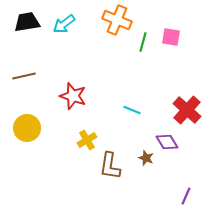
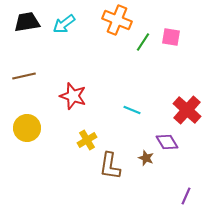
green line: rotated 18 degrees clockwise
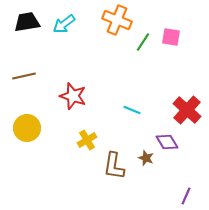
brown L-shape: moved 4 px right
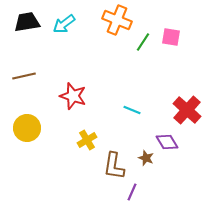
purple line: moved 54 px left, 4 px up
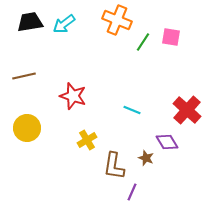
black trapezoid: moved 3 px right
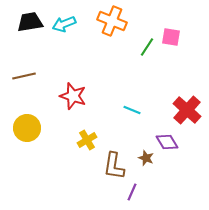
orange cross: moved 5 px left, 1 px down
cyan arrow: rotated 15 degrees clockwise
green line: moved 4 px right, 5 px down
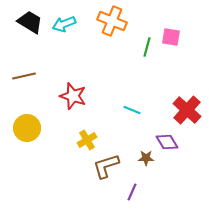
black trapezoid: rotated 40 degrees clockwise
green line: rotated 18 degrees counterclockwise
brown star: rotated 21 degrees counterclockwise
brown L-shape: moved 8 px left; rotated 64 degrees clockwise
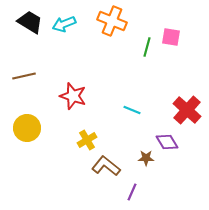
brown L-shape: rotated 56 degrees clockwise
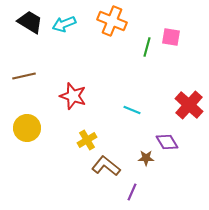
red cross: moved 2 px right, 5 px up
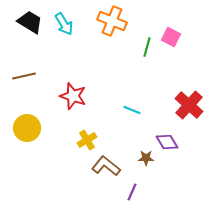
cyan arrow: rotated 100 degrees counterclockwise
pink square: rotated 18 degrees clockwise
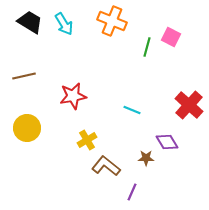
red star: rotated 28 degrees counterclockwise
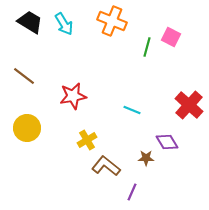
brown line: rotated 50 degrees clockwise
